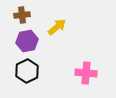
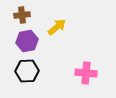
black hexagon: rotated 25 degrees clockwise
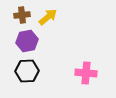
yellow arrow: moved 9 px left, 10 px up
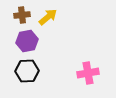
pink cross: moved 2 px right; rotated 15 degrees counterclockwise
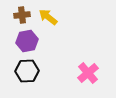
yellow arrow: rotated 102 degrees counterclockwise
pink cross: rotated 30 degrees counterclockwise
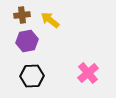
yellow arrow: moved 2 px right, 3 px down
black hexagon: moved 5 px right, 5 px down
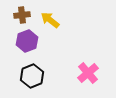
purple hexagon: rotated 10 degrees counterclockwise
black hexagon: rotated 20 degrees counterclockwise
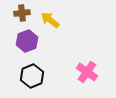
brown cross: moved 2 px up
pink cross: moved 1 px left, 1 px up; rotated 15 degrees counterclockwise
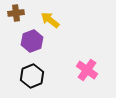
brown cross: moved 6 px left
purple hexagon: moved 5 px right
pink cross: moved 2 px up
